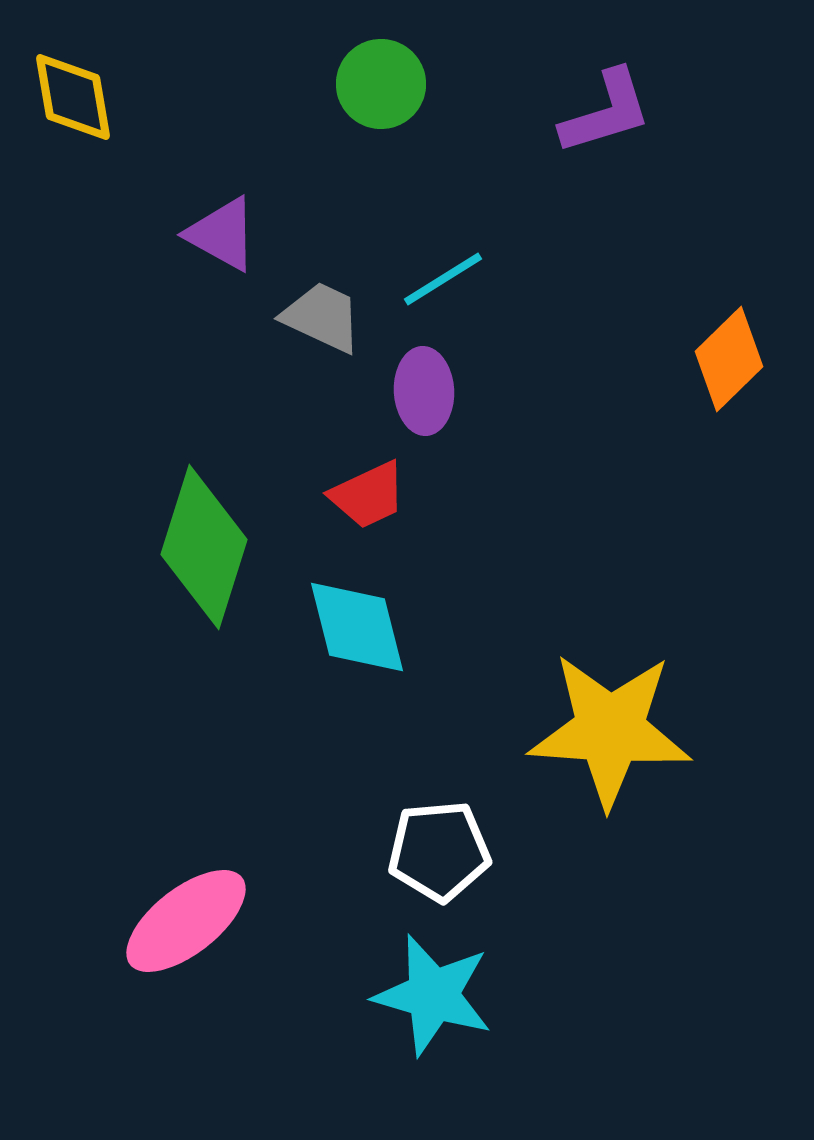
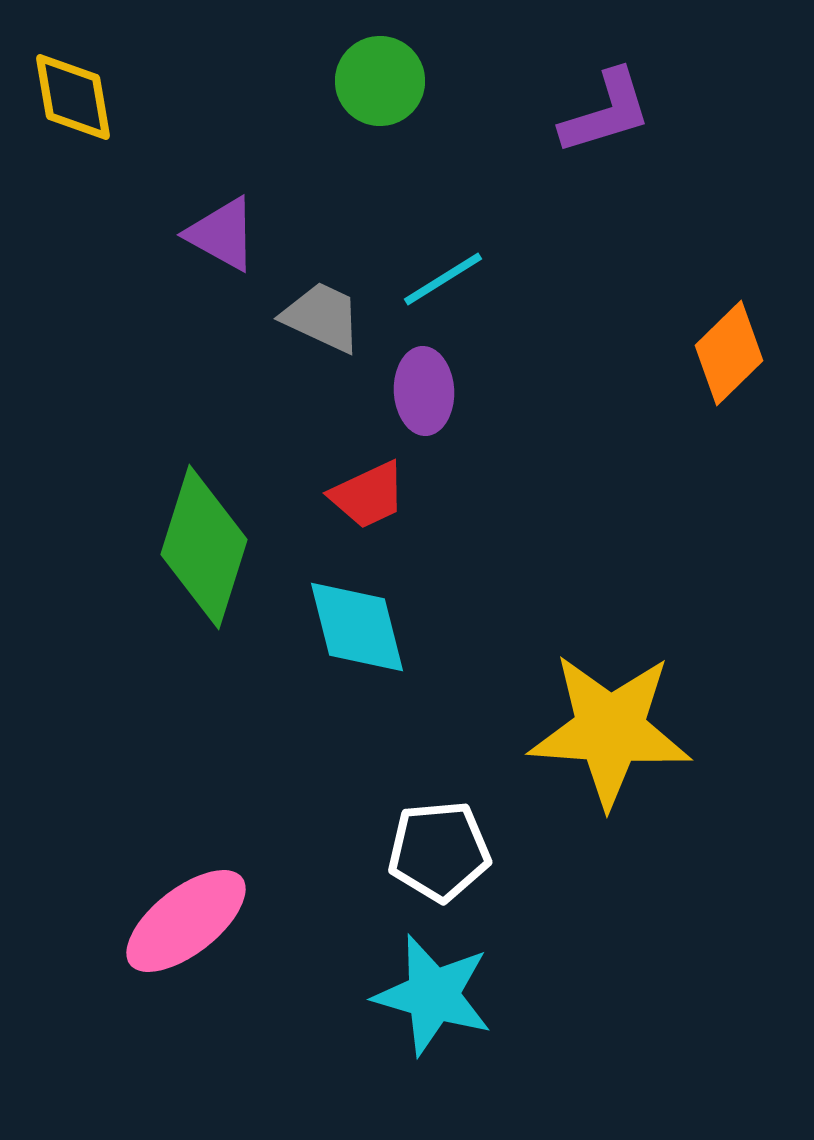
green circle: moved 1 px left, 3 px up
orange diamond: moved 6 px up
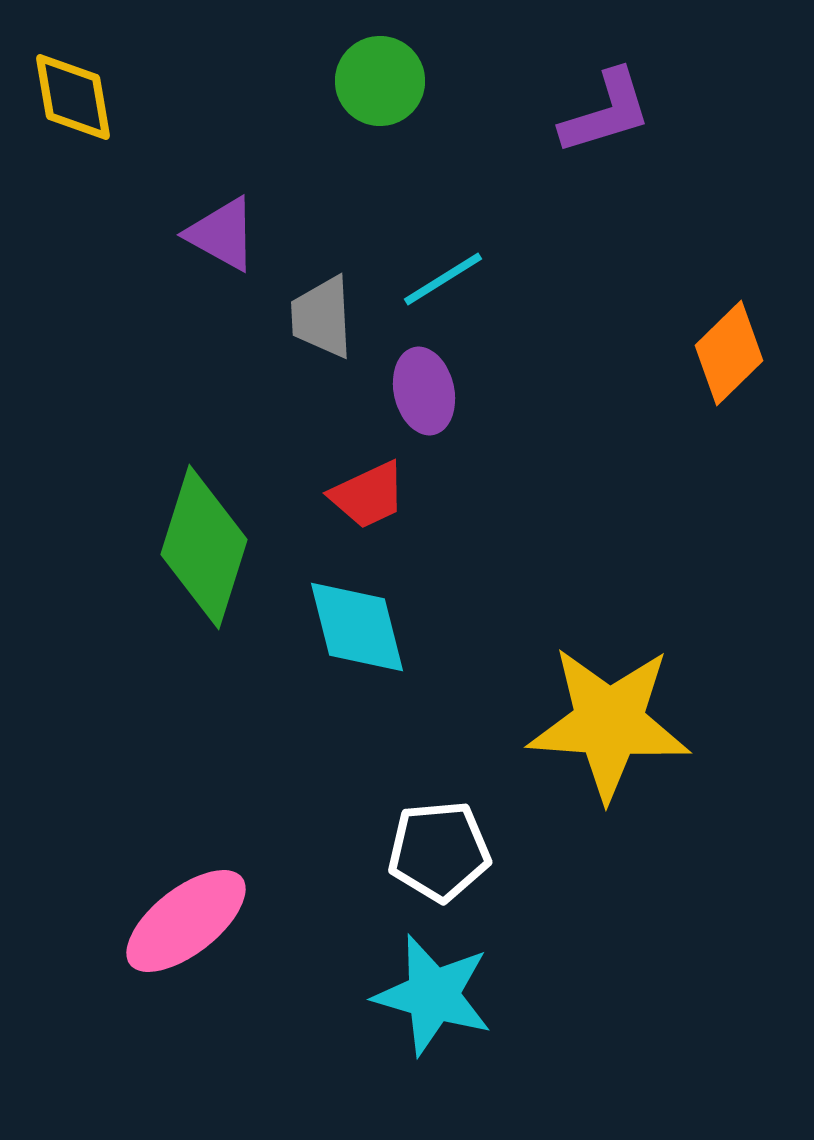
gray trapezoid: rotated 118 degrees counterclockwise
purple ellipse: rotated 10 degrees counterclockwise
yellow star: moved 1 px left, 7 px up
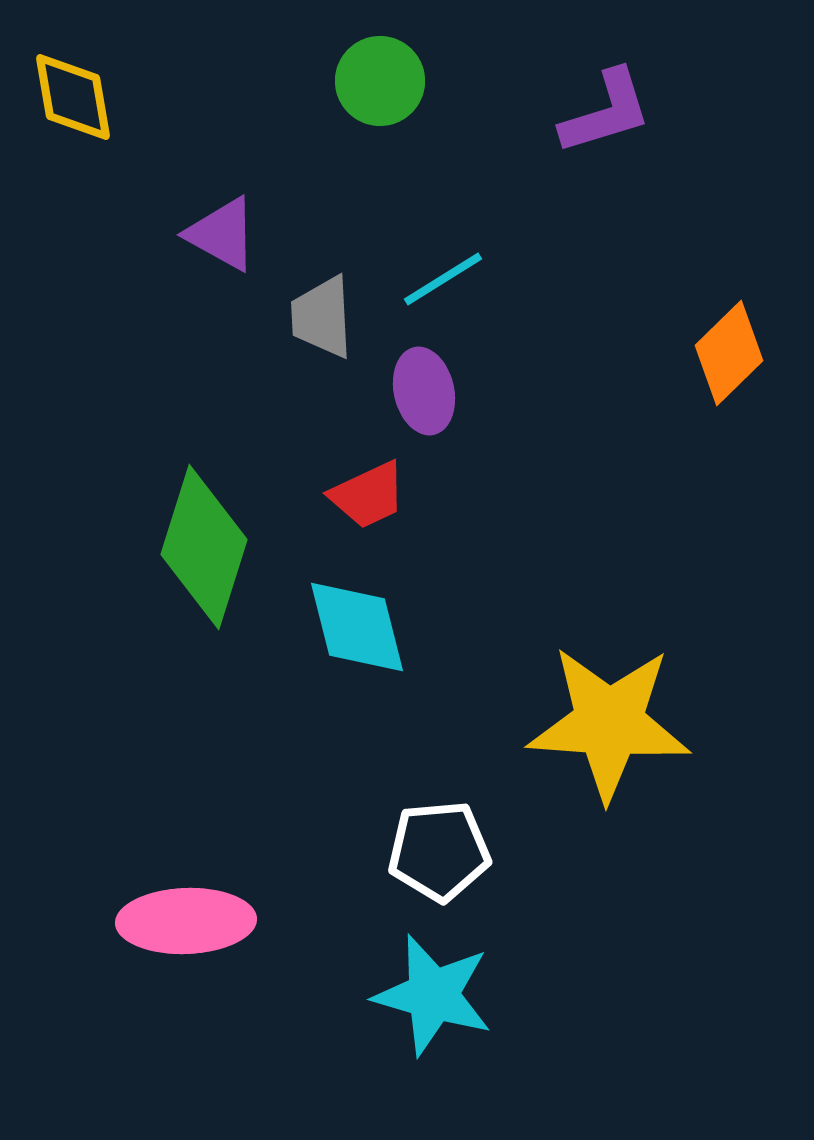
pink ellipse: rotated 36 degrees clockwise
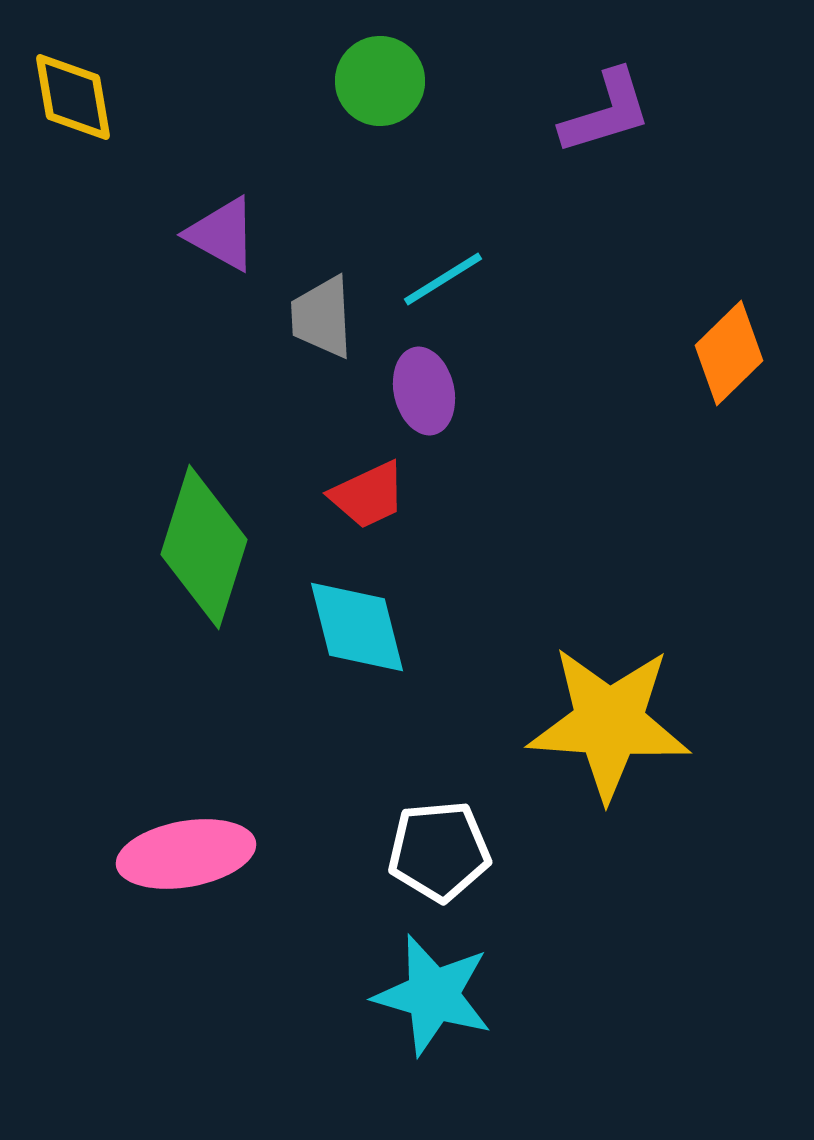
pink ellipse: moved 67 px up; rotated 8 degrees counterclockwise
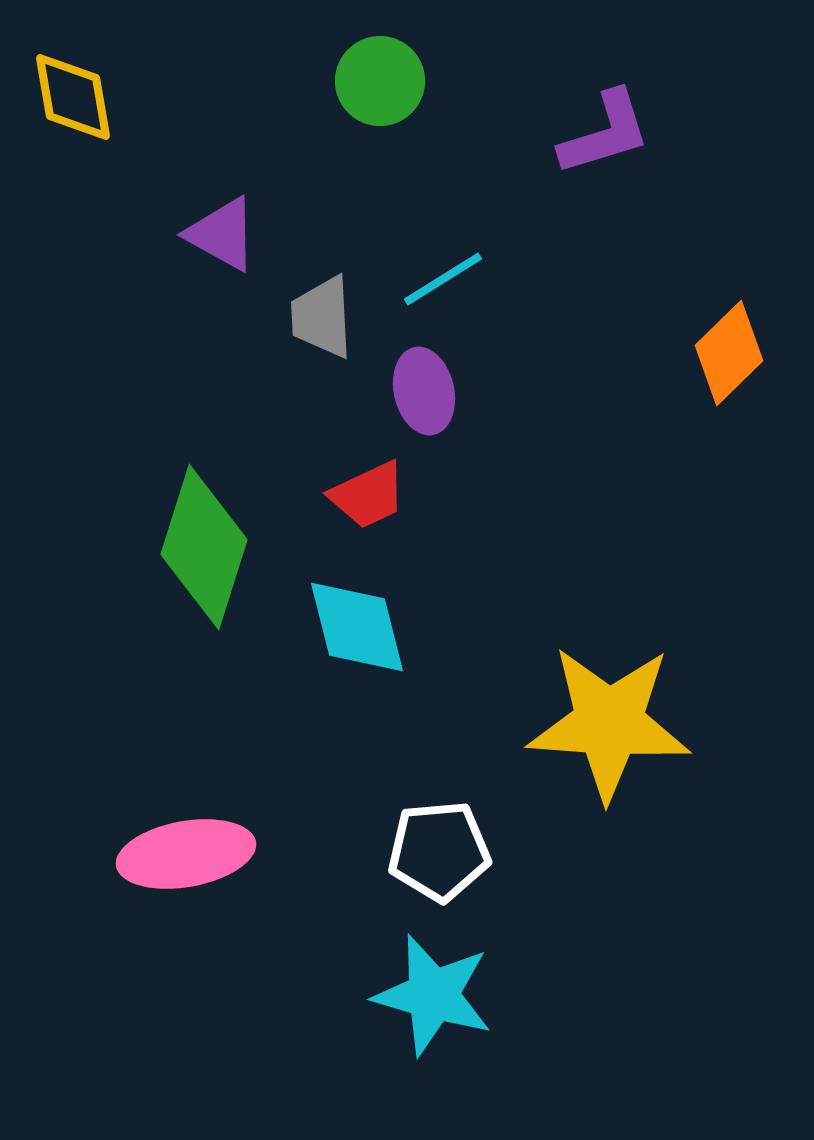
purple L-shape: moved 1 px left, 21 px down
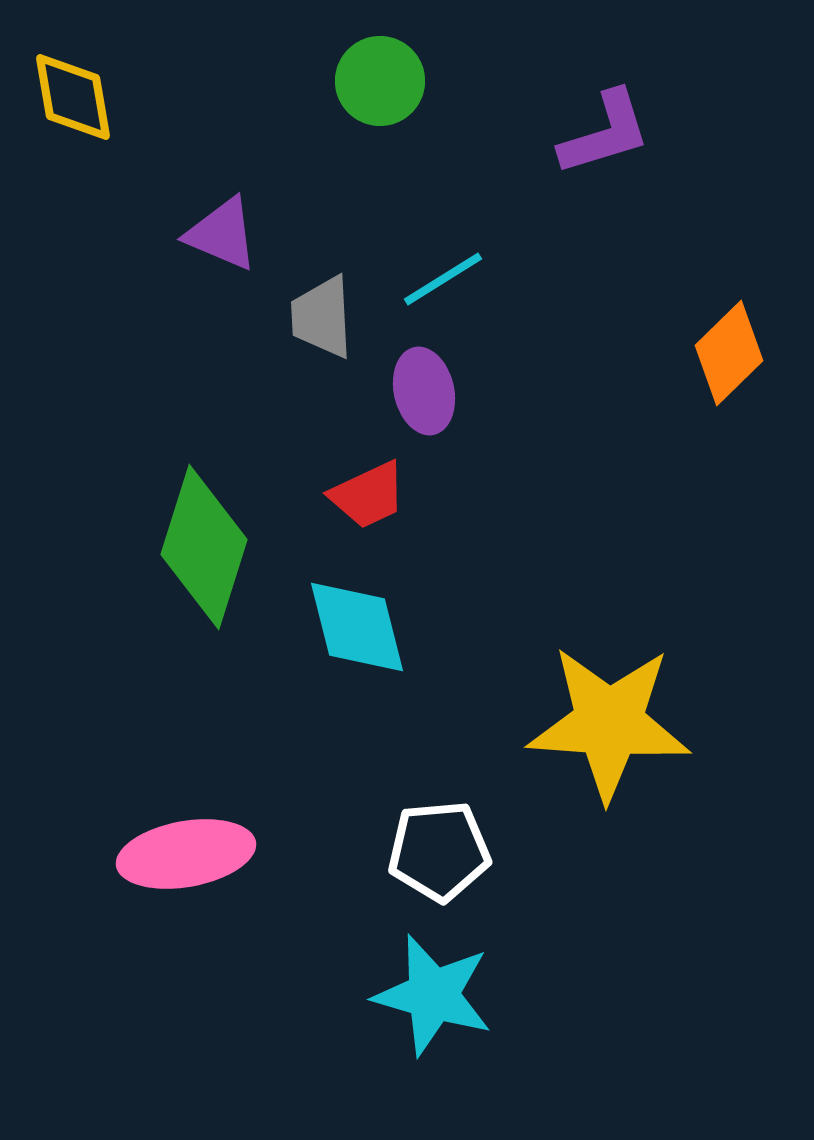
purple triangle: rotated 6 degrees counterclockwise
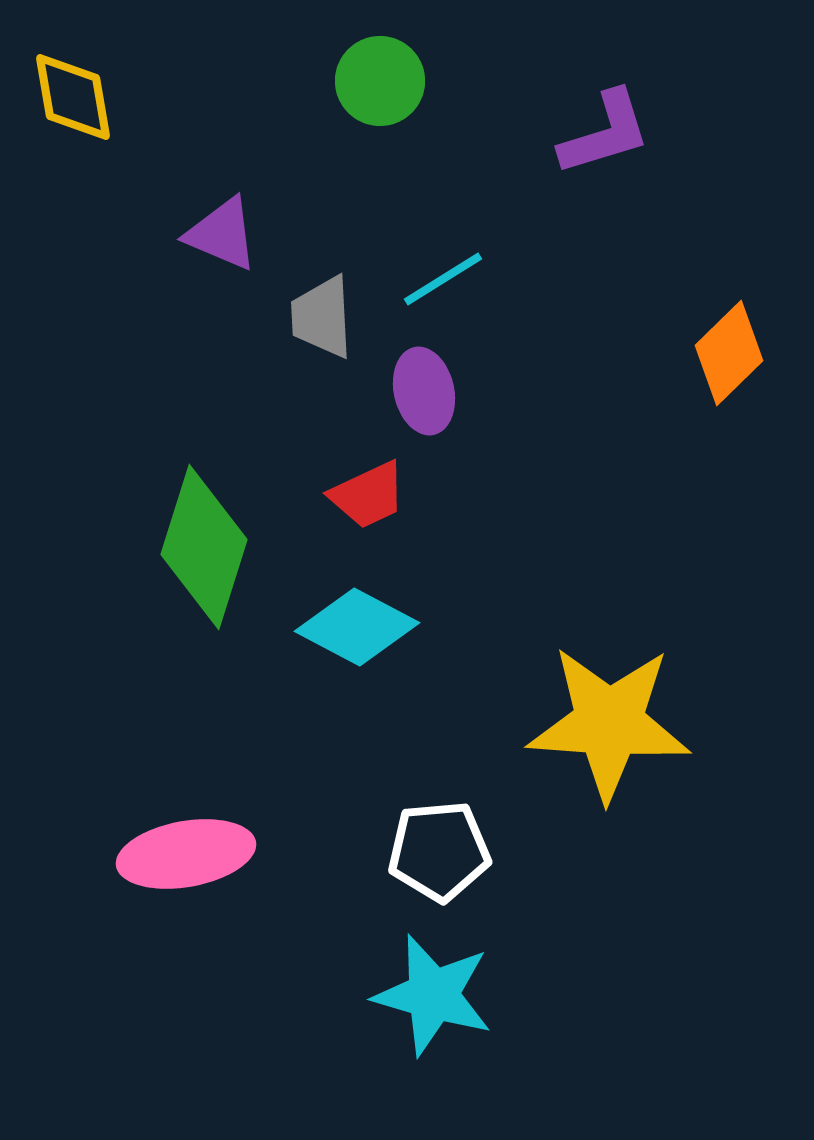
cyan diamond: rotated 48 degrees counterclockwise
